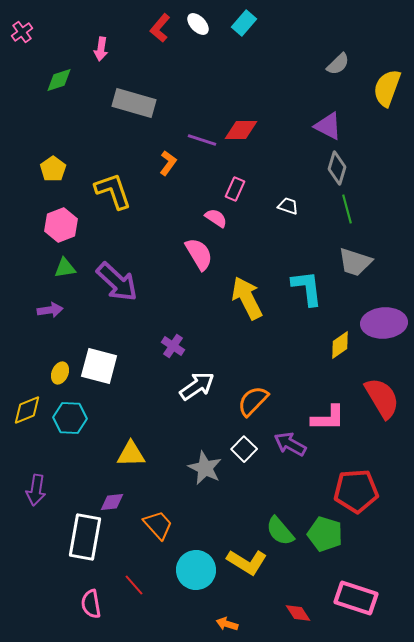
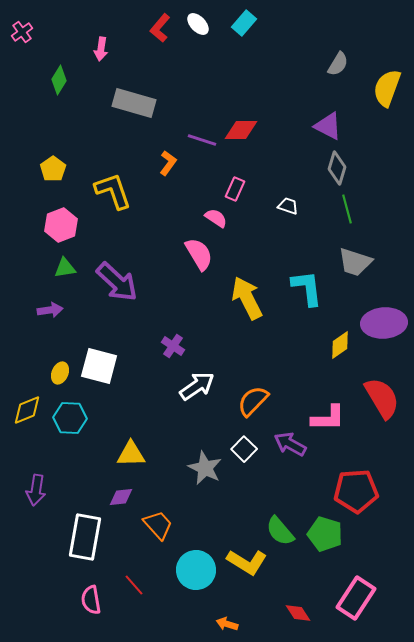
gray semicircle at (338, 64): rotated 15 degrees counterclockwise
green diamond at (59, 80): rotated 40 degrees counterclockwise
purple diamond at (112, 502): moved 9 px right, 5 px up
pink rectangle at (356, 598): rotated 75 degrees counterclockwise
pink semicircle at (91, 604): moved 4 px up
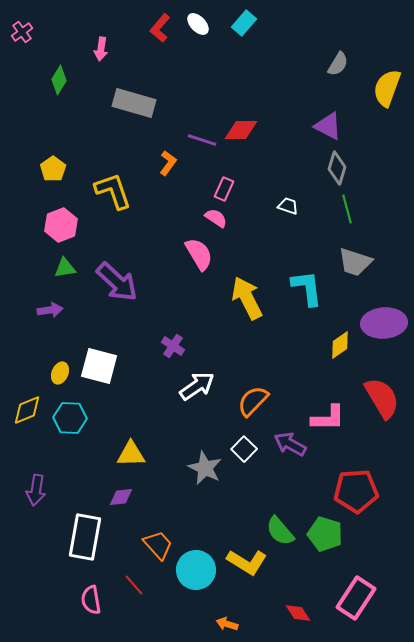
pink rectangle at (235, 189): moved 11 px left
orange trapezoid at (158, 525): moved 20 px down
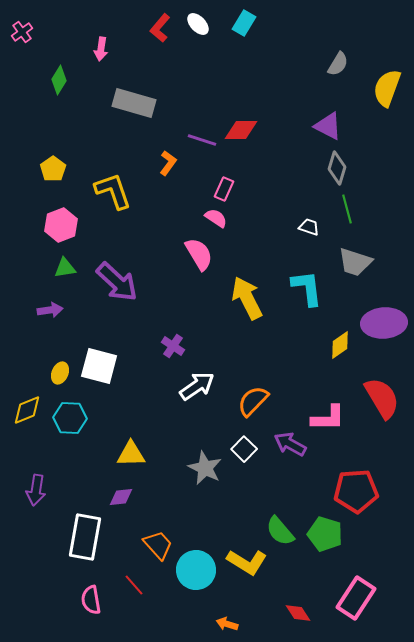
cyan rectangle at (244, 23): rotated 10 degrees counterclockwise
white trapezoid at (288, 206): moved 21 px right, 21 px down
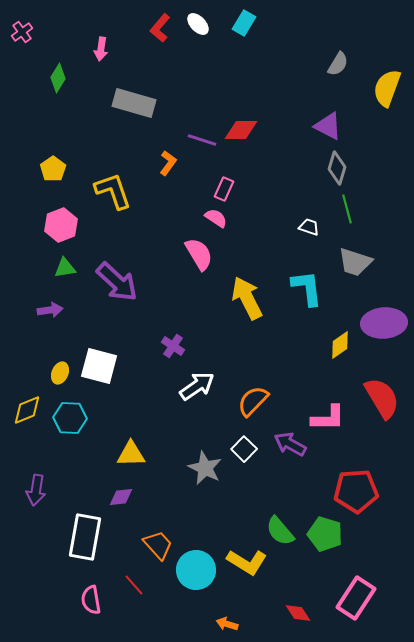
green diamond at (59, 80): moved 1 px left, 2 px up
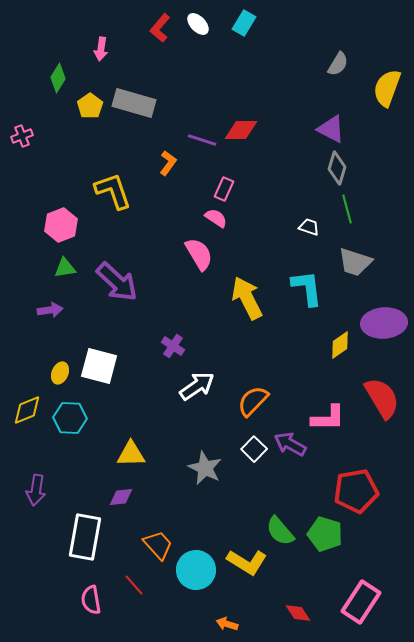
pink cross at (22, 32): moved 104 px down; rotated 15 degrees clockwise
purple triangle at (328, 126): moved 3 px right, 3 px down
yellow pentagon at (53, 169): moved 37 px right, 63 px up
white square at (244, 449): moved 10 px right
red pentagon at (356, 491): rotated 6 degrees counterclockwise
pink rectangle at (356, 598): moved 5 px right, 4 px down
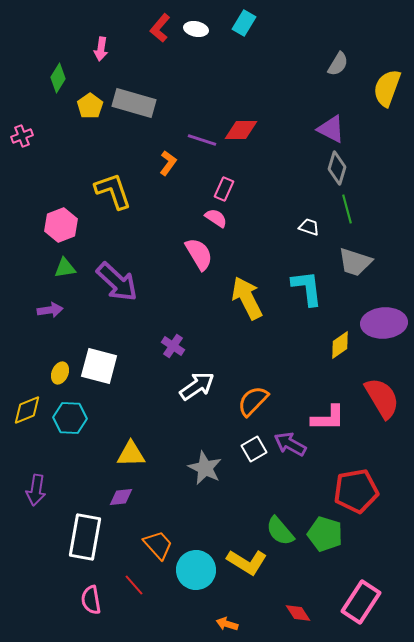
white ellipse at (198, 24): moved 2 px left, 5 px down; rotated 35 degrees counterclockwise
white square at (254, 449): rotated 15 degrees clockwise
